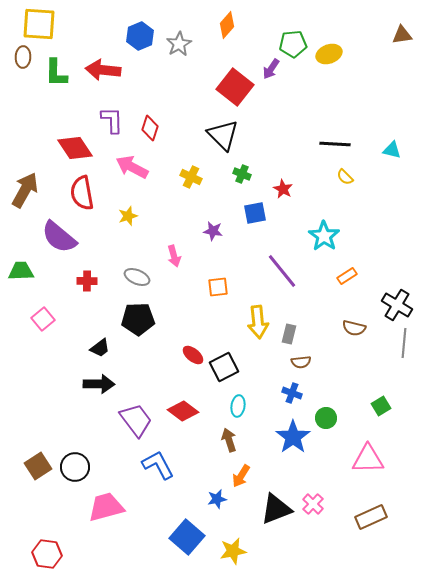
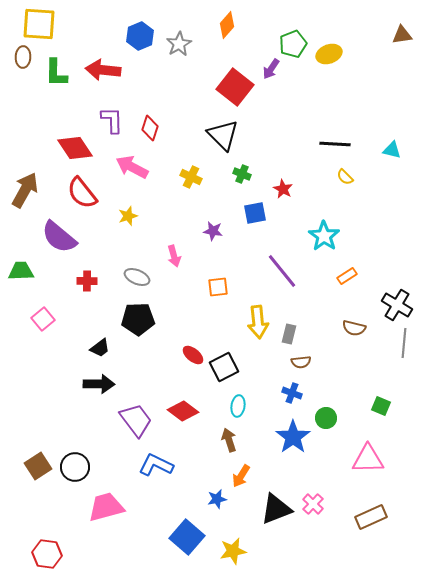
green pentagon at (293, 44): rotated 16 degrees counterclockwise
red semicircle at (82, 193): rotated 28 degrees counterclockwise
green square at (381, 406): rotated 36 degrees counterclockwise
blue L-shape at (158, 465): moved 2 px left; rotated 36 degrees counterclockwise
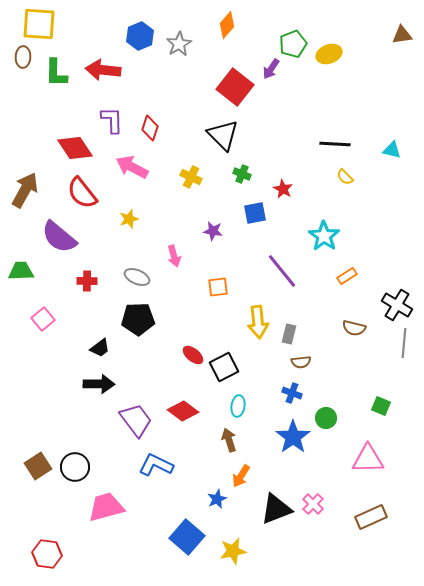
yellow star at (128, 216): moved 1 px right, 3 px down
blue star at (217, 499): rotated 12 degrees counterclockwise
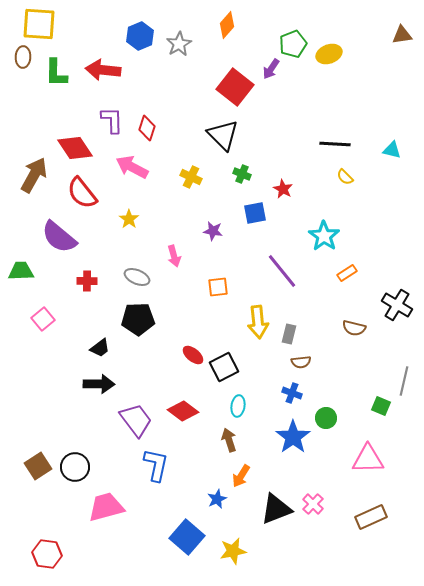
red diamond at (150, 128): moved 3 px left
brown arrow at (25, 190): moved 9 px right, 15 px up
yellow star at (129, 219): rotated 18 degrees counterclockwise
orange rectangle at (347, 276): moved 3 px up
gray line at (404, 343): moved 38 px down; rotated 8 degrees clockwise
blue L-shape at (156, 465): rotated 76 degrees clockwise
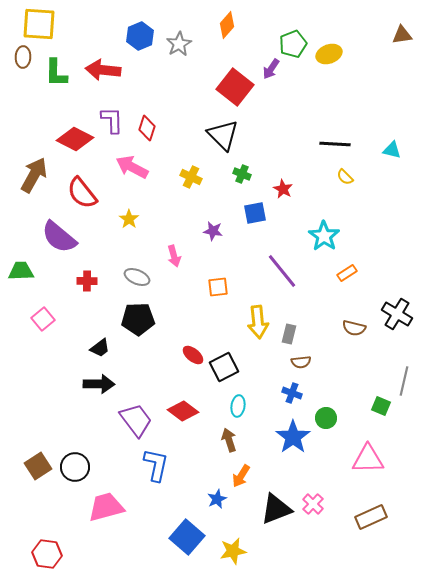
red diamond at (75, 148): moved 9 px up; rotated 30 degrees counterclockwise
black cross at (397, 305): moved 9 px down
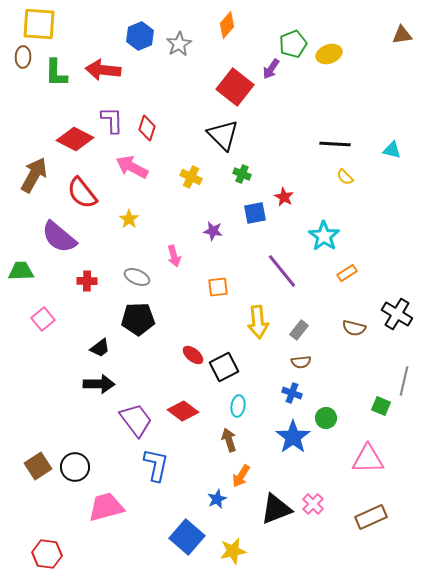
red star at (283, 189): moved 1 px right, 8 px down
gray rectangle at (289, 334): moved 10 px right, 4 px up; rotated 24 degrees clockwise
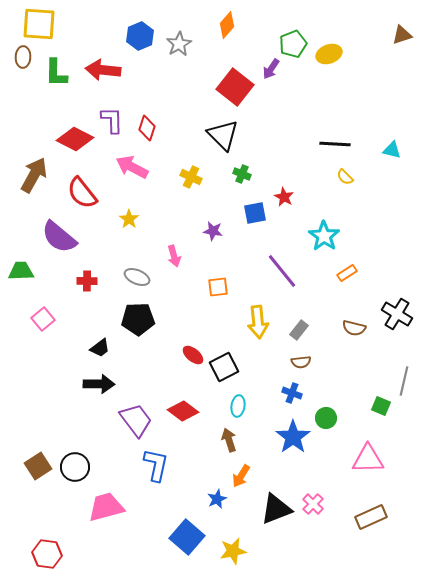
brown triangle at (402, 35): rotated 10 degrees counterclockwise
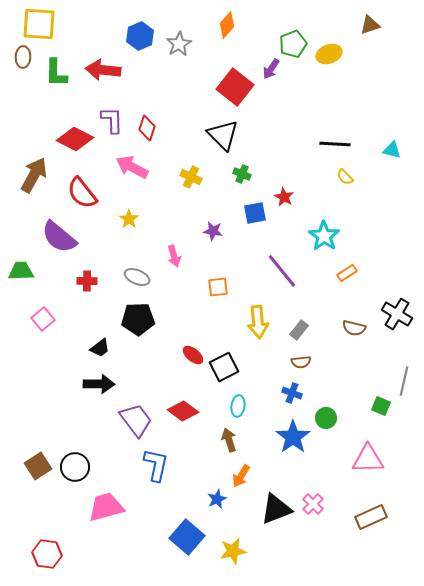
brown triangle at (402, 35): moved 32 px left, 10 px up
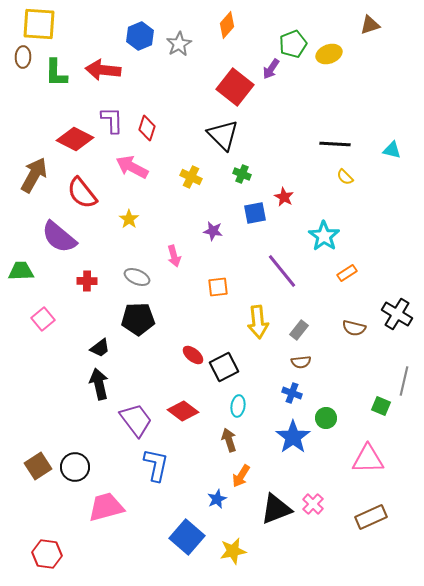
black arrow at (99, 384): rotated 104 degrees counterclockwise
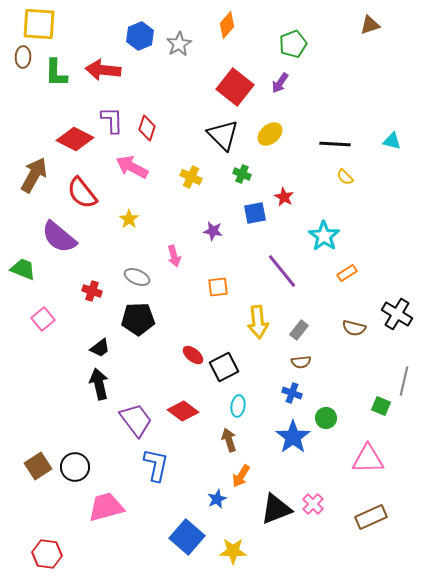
yellow ellipse at (329, 54): moved 59 px left, 80 px down; rotated 20 degrees counterclockwise
purple arrow at (271, 69): moved 9 px right, 14 px down
cyan triangle at (392, 150): moved 9 px up
green trapezoid at (21, 271): moved 2 px right, 2 px up; rotated 24 degrees clockwise
red cross at (87, 281): moved 5 px right, 10 px down; rotated 18 degrees clockwise
yellow star at (233, 551): rotated 12 degrees clockwise
